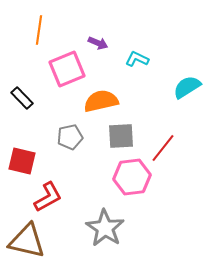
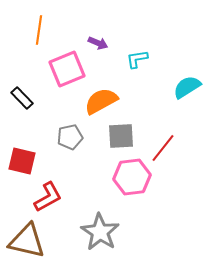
cyan L-shape: rotated 35 degrees counterclockwise
orange semicircle: rotated 16 degrees counterclockwise
gray star: moved 5 px left, 4 px down
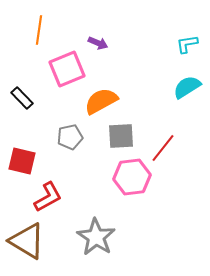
cyan L-shape: moved 50 px right, 15 px up
gray star: moved 4 px left, 5 px down
brown triangle: rotated 18 degrees clockwise
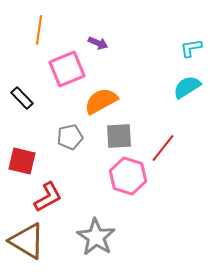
cyan L-shape: moved 4 px right, 4 px down
gray square: moved 2 px left
pink hexagon: moved 4 px left, 1 px up; rotated 24 degrees clockwise
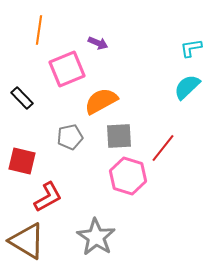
cyan semicircle: rotated 12 degrees counterclockwise
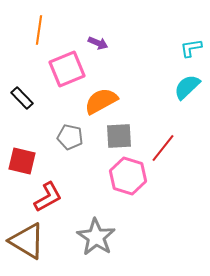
gray pentagon: rotated 25 degrees clockwise
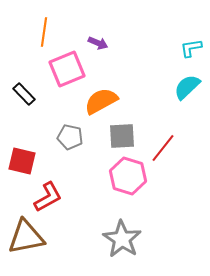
orange line: moved 5 px right, 2 px down
black rectangle: moved 2 px right, 4 px up
gray square: moved 3 px right
gray star: moved 26 px right, 2 px down
brown triangle: moved 1 px left, 4 px up; rotated 42 degrees counterclockwise
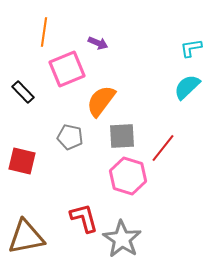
black rectangle: moved 1 px left, 2 px up
orange semicircle: rotated 24 degrees counterclockwise
red L-shape: moved 36 px right, 21 px down; rotated 76 degrees counterclockwise
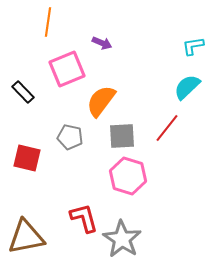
orange line: moved 4 px right, 10 px up
purple arrow: moved 4 px right
cyan L-shape: moved 2 px right, 2 px up
red line: moved 4 px right, 20 px up
red square: moved 5 px right, 3 px up
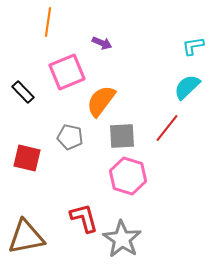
pink square: moved 3 px down
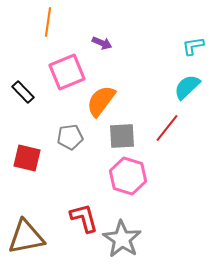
gray pentagon: rotated 20 degrees counterclockwise
